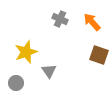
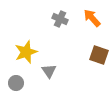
orange arrow: moved 4 px up
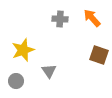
gray cross: rotated 21 degrees counterclockwise
yellow star: moved 3 px left, 2 px up
gray circle: moved 2 px up
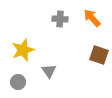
gray circle: moved 2 px right, 1 px down
